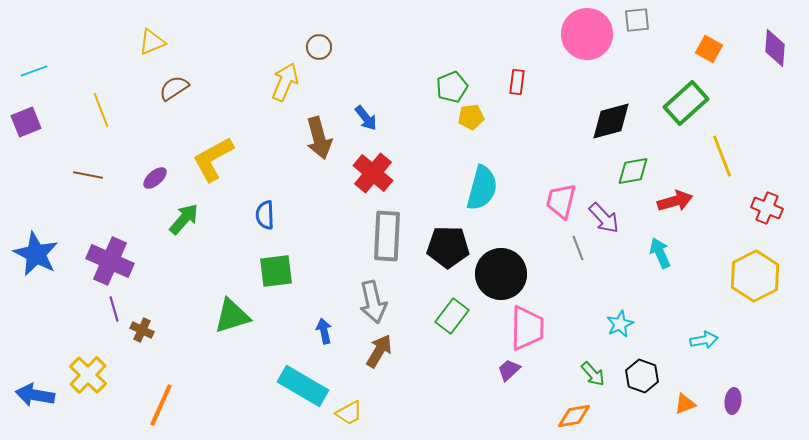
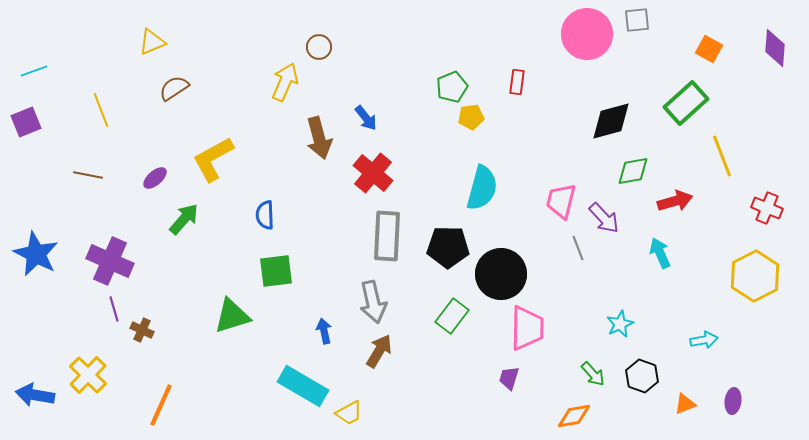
purple trapezoid at (509, 370): moved 8 px down; rotated 30 degrees counterclockwise
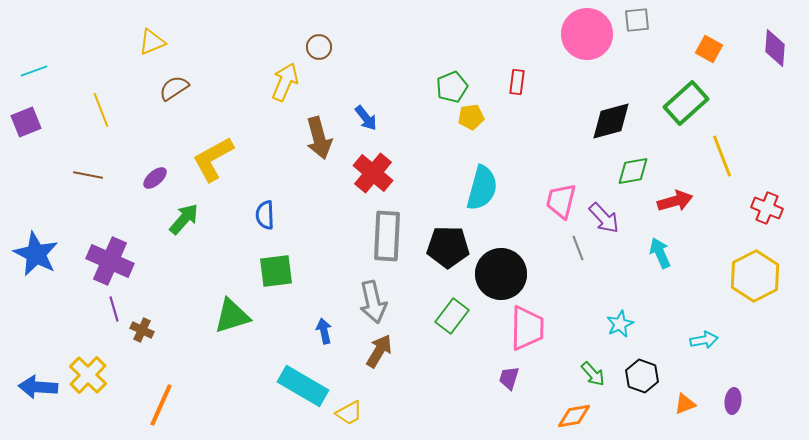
blue arrow at (35, 395): moved 3 px right, 8 px up; rotated 6 degrees counterclockwise
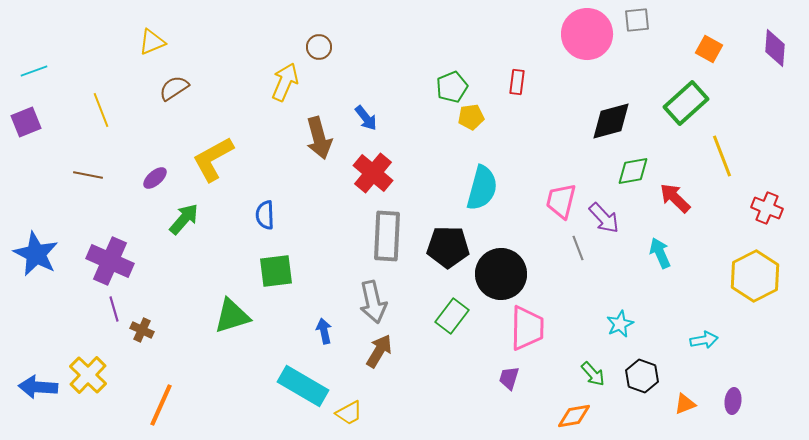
red arrow at (675, 201): moved 3 px up; rotated 120 degrees counterclockwise
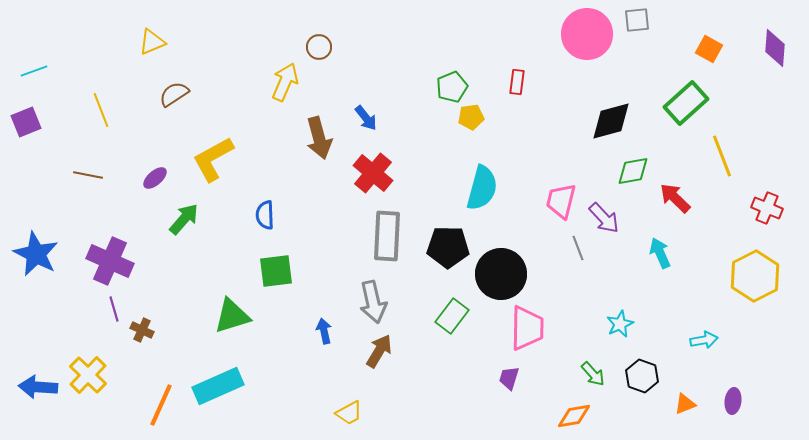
brown semicircle at (174, 88): moved 6 px down
cyan rectangle at (303, 386): moved 85 px left; rotated 54 degrees counterclockwise
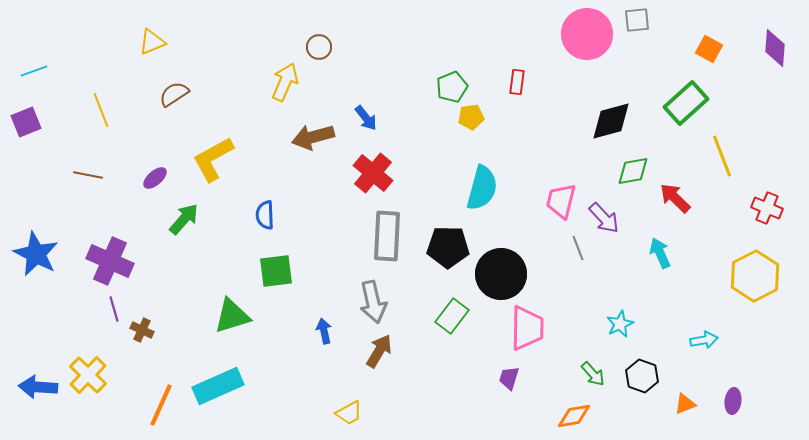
brown arrow at (319, 138): moved 6 px left, 1 px up; rotated 90 degrees clockwise
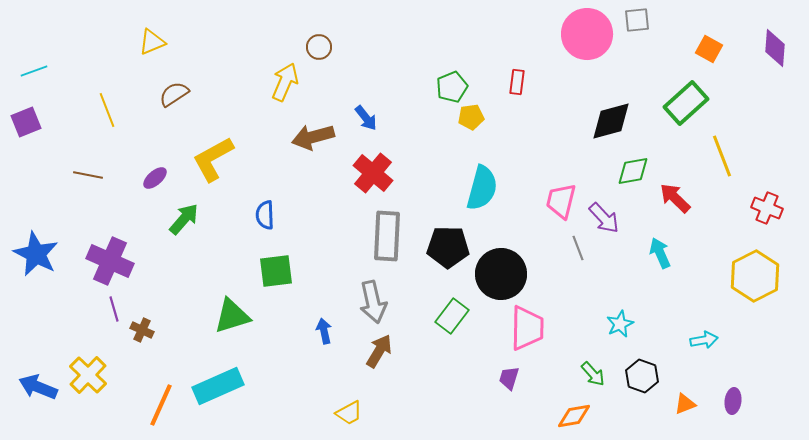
yellow line at (101, 110): moved 6 px right
blue arrow at (38, 387): rotated 18 degrees clockwise
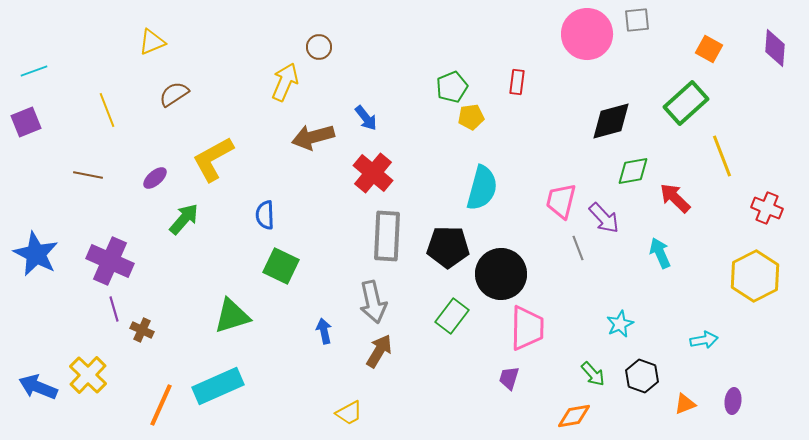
green square at (276, 271): moved 5 px right, 5 px up; rotated 33 degrees clockwise
